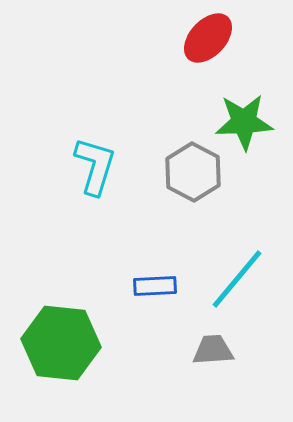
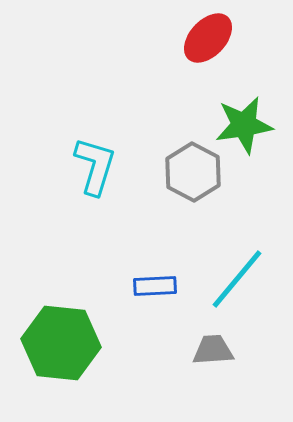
green star: moved 3 px down; rotated 6 degrees counterclockwise
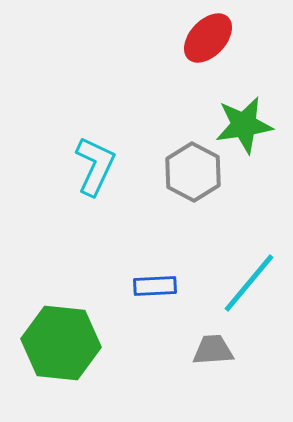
cyan L-shape: rotated 8 degrees clockwise
cyan line: moved 12 px right, 4 px down
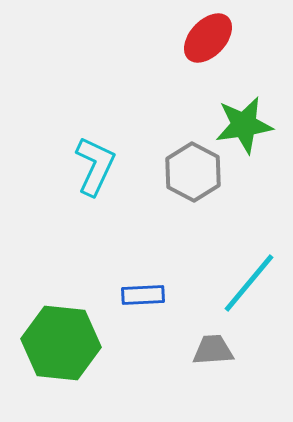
blue rectangle: moved 12 px left, 9 px down
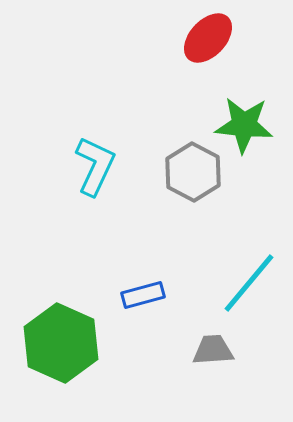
green star: rotated 14 degrees clockwise
blue rectangle: rotated 12 degrees counterclockwise
green hexagon: rotated 18 degrees clockwise
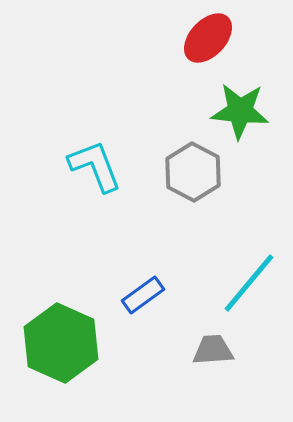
green star: moved 4 px left, 14 px up
cyan L-shape: rotated 46 degrees counterclockwise
blue rectangle: rotated 21 degrees counterclockwise
